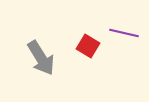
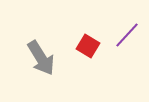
purple line: moved 3 px right, 2 px down; rotated 60 degrees counterclockwise
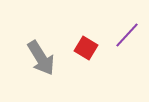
red square: moved 2 px left, 2 px down
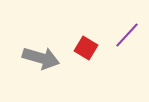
gray arrow: rotated 42 degrees counterclockwise
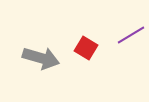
purple line: moved 4 px right; rotated 16 degrees clockwise
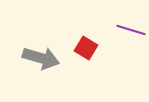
purple line: moved 5 px up; rotated 48 degrees clockwise
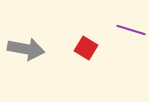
gray arrow: moved 15 px left, 9 px up; rotated 6 degrees counterclockwise
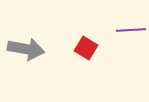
purple line: rotated 20 degrees counterclockwise
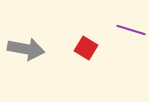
purple line: rotated 20 degrees clockwise
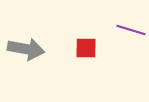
red square: rotated 30 degrees counterclockwise
